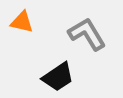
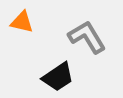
gray L-shape: moved 3 px down
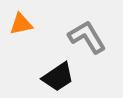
orange triangle: moved 1 px left, 2 px down; rotated 25 degrees counterclockwise
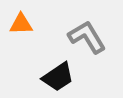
orange triangle: rotated 10 degrees clockwise
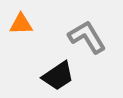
black trapezoid: moved 1 px up
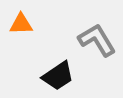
gray L-shape: moved 10 px right, 3 px down
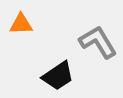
gray L-shape: moved 1 px right, 2 px down
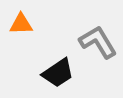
black trapezoid: moved 3 px up
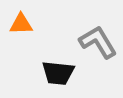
black trapezoid: rotated 40 degrees clockwise
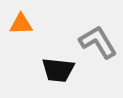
black trapezoid: moved 3 px up
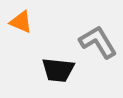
orange triangle: moved 2 px up; rotated 25 degrees clockwise
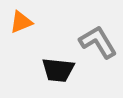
orange triangle: rotated 45 degrees counterclockwise
